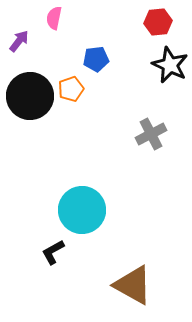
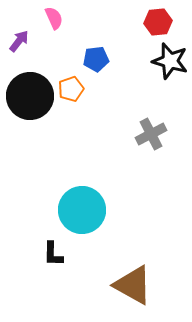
pink semicircle: rotated 145 degrees clockwise
black star: moved 4 px up; rotated 9 degrees counterclockwise
black L-shape: moved 2 px down; rotated 60 degrees counterclockwise
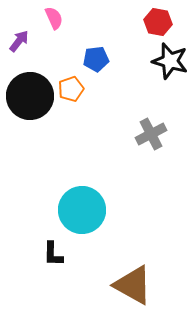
red hexagon: rotated 16 degrees clockwise
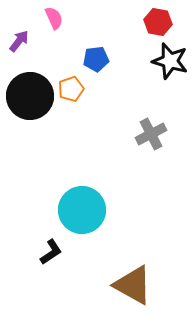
black L-shape: moved 2 px left, 2 px up; rotated 124 degrees counterclockwise
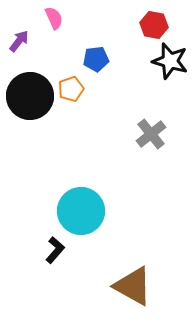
red hexagon: moved 4 px left, 3 px down
gray cross: rotated 12 degrees counterclockwise
cyan circle: moved 1 px left, 1 px down
black L-shape: moved 4 px right, 2 px up; rotated 16 degrees counterclockwise
brown triangle: moved 1 px down
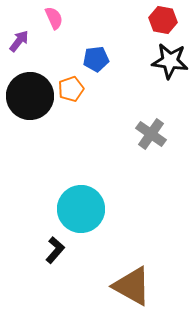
red hexagon: moved 9 px right, 5 px up
black star: rotated 9 degrees counterclockwise
gray cross: rotated 16 degrees counterclockwise
cyan circle: moved 2 px up
brown triangle: moved 1 px left
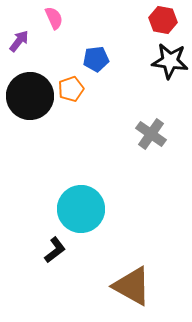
black L-shape: rotated 12 degrees clockwise
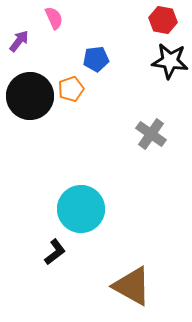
black L-shape: moved 2 px down
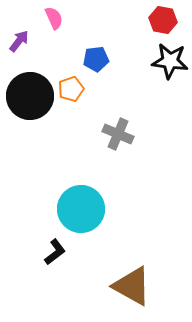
gray cross: moved 33 px left; rotated 12 degrees counterclockwise
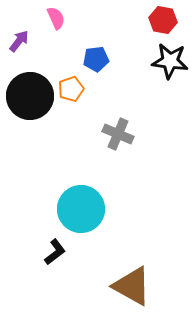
pink semicircle: moved 2 px right
